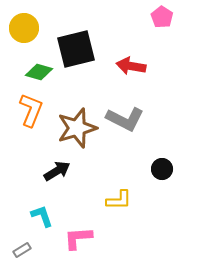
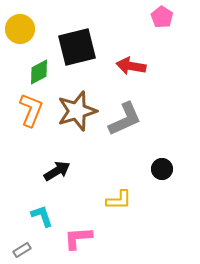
yellow circle: moved 4 px left, 1 px down
black square: moved 1 px right, 2 px up
green diamond: rotated 44 degrees counterclockwise
gray L-shape: rotated 51 degrees counterclockwise
brown star: moved 17 px up
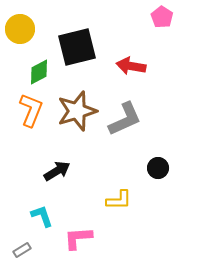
black circle: moved 4 px left, 1 px up
